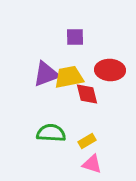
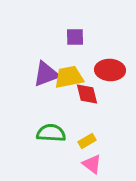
pink triangle: rotated 20 degrees clockwise
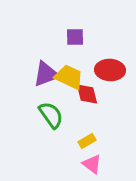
yellow trapezoid: rotated 36 degrees clockwise
green semicircle: moved 18 px up; rotated 52 degrees clockwise
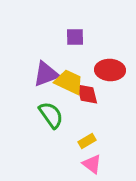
yellow trapezoid: moved 5 px down
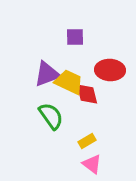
purple triangle: moved 1 px right
green semicircle: moved 1 px down
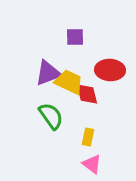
purple triangle: moved 1 px right, 1 px up
yellow rectangle: moved 1 px right, 4 px up; rotated 48 degrees counterclockwise
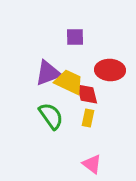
yellow rectangle: moved 19 px up
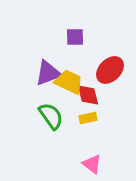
red ellipse: rotated 48 degrees counterclockwise
red diamond: moved 1 px right, 1 px down
yellow rectangle: rotated 66 degrees clockwise
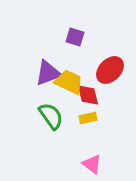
purple square: rotated 18 degrees clockwise
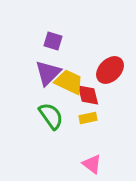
purple square: moved 22 px left, 4 px down
purple triangle: rotated 24 degrees counterclockwise
